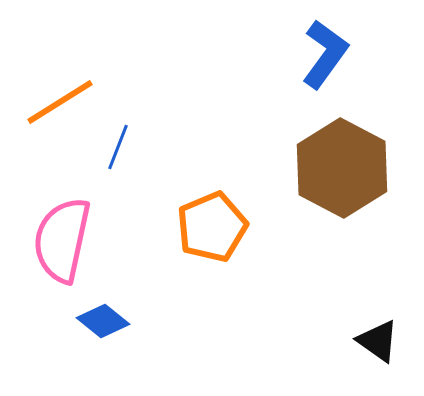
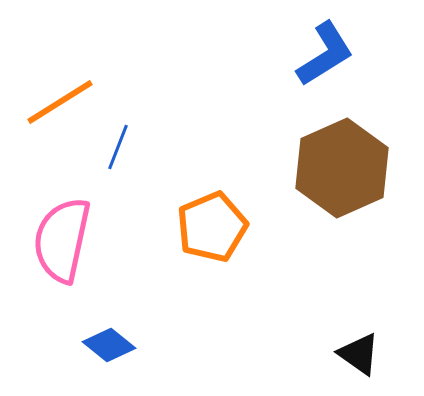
blue L-shape: rotated 22 degrees clockwise
brown hexagon: rotated 8 degrees clockwise
blue diamond: moved 6 px right, 24 px down
black triangle: moved 19 px left, 13 px down
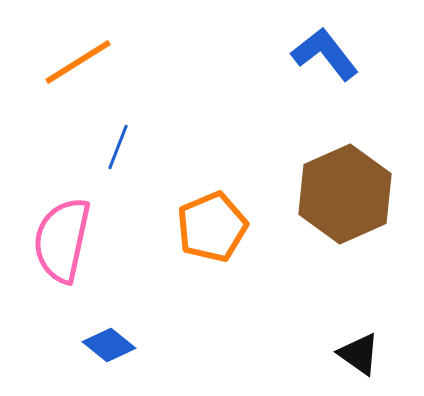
blue L-shape: rotated 96 degrees counterclockwise
orange line: moved 18 px right, 40 px up
brown hexagon: moved 3 px right, 26 px down
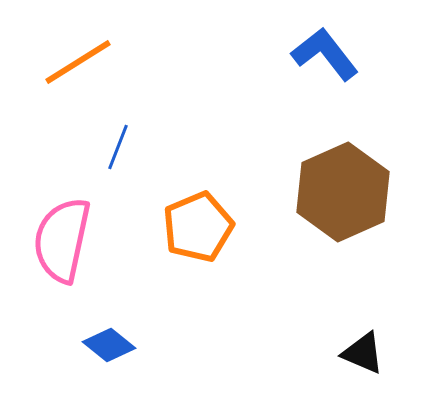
brown hexagon: moved 2 px left, 2 px up
orange pentagon: moved 14 px left
black triangle: moved 4 px right, 1 px up; rotated 12 degrees counterclockwise
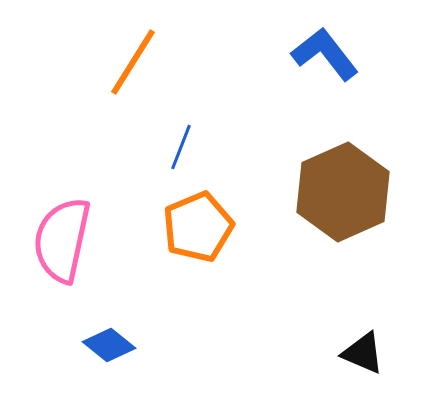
orange line: moved 55 px right; rotated 26 degrees counterclockwise
blue line: moved 63 px right
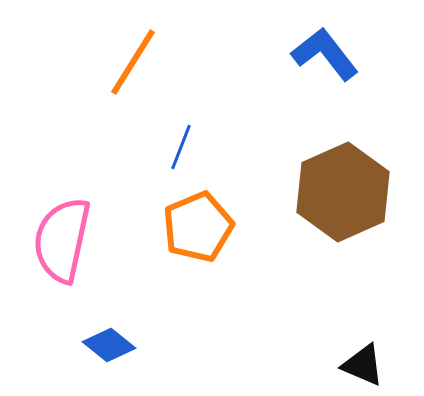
black triangle: moved 12 px down
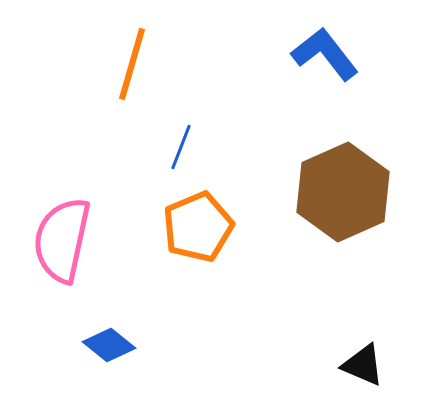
orange line: moved 1 px left, 2 px down; rotated 16 degrees counterclockwise
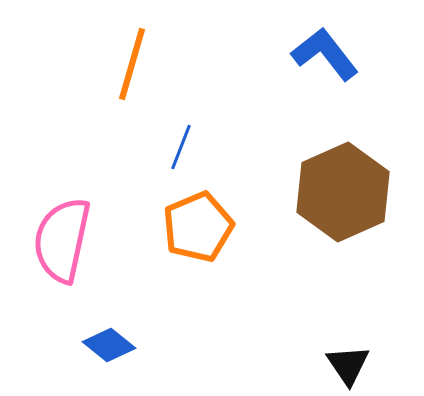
black triangle: moved 15 px left; rotated 33 degrees clockwise
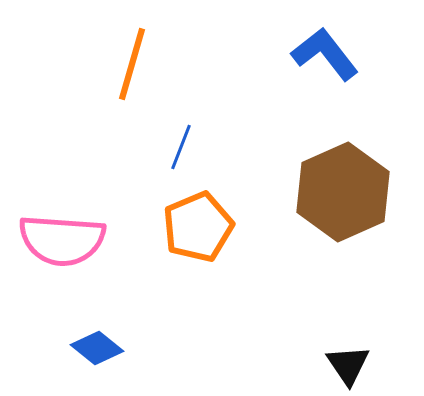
pink semicircle: rotated 98 degrees counterclockwise
blue diamond: moved 12 px left, 3 px down
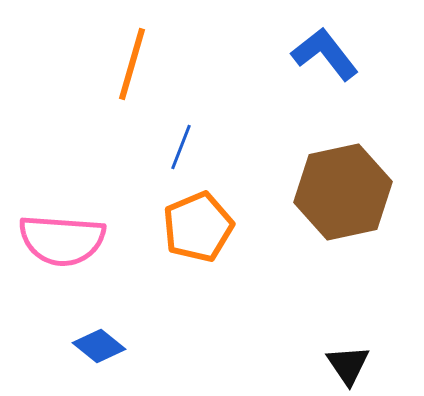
brown hexagon: rotated 12 degrees clockwise
blue diamond: moved 2 px right, 2 px up
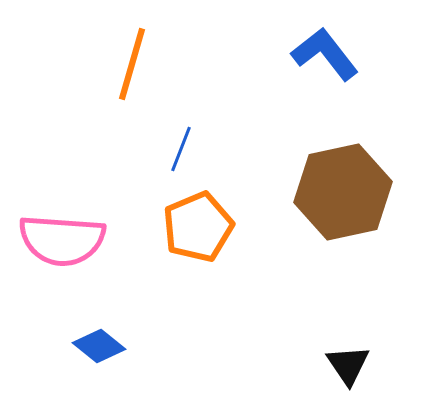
blue line: moved 2 px down
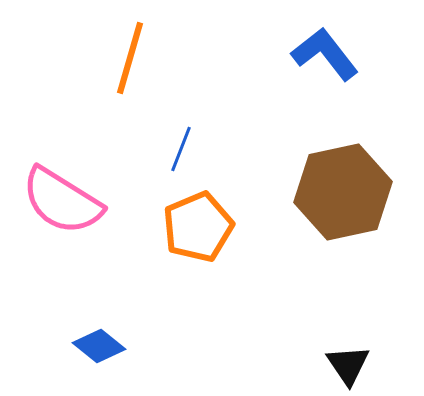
orange line: moved 2 px left, 6 px up
pink semicircle: moved 39 px up; rotated 28 degrees clockwise
